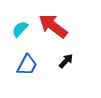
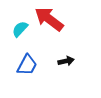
red arrow: moved 4 px left, 7 px up
black arrow: rotated 35 degrees clockwise
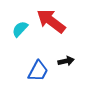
red arrow: moved 2 px right, 2 px down
blue trapezoid: moved 11 px right, 6 px down
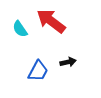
cyan semicircle: rotated 78 degrees counterclockwise
black arrow: moved 2 px right, 1 px down
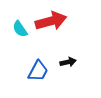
red arrow: rotated 128 degrees clockwise
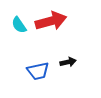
cyan semicircle: moved 1 px left, 4 px up
blue trapezoid: rotated 50 degrees clockwise
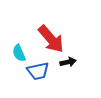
red arrow: moved 18 px down; rotated 64 degrees clockwise
cyan semicircle: moved 28 px down; rotated 12 degrees clockwise
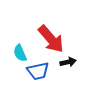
cyan semicircle: moved 1 px right
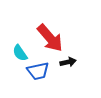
red arrow: moved 1 px left, 1 px up
cyan semicircle: rotated 12 degrees counterclockwise
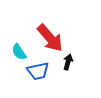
cyan semicircle: moved 1 px left, 1 px up
black arrow: rotated 63 degrees counterclockwise
